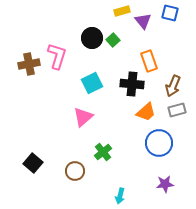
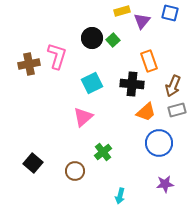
purple triangle: moved 1 px left; rotated 18 degrees clockwise
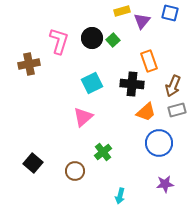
pink L-shape: moved 2 px right, 15 px up
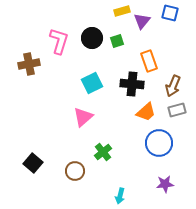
green square: moved 4 px right, 1 px down; rotated 24 degrees clockwise
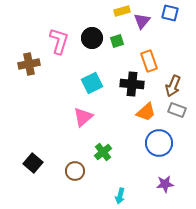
gray rectangle: rotated 36 degrees clockwise
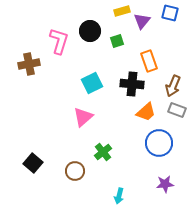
black circle: moved 2 px left, 7 px up
cyan arrow: moved 1 px left
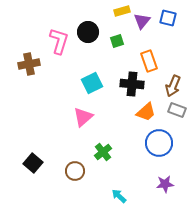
blue square: moved 2 px left, 5 px down
black circle: moved 2 px left, 1 px down
cyan arrow: rotated 119 degrees clockwise
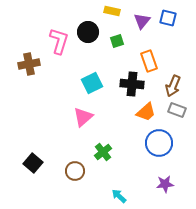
yellow rectangle: moved 10 px left; rotated 28 degrees clockwise
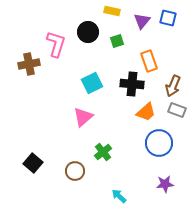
pink L-shape: moved 3 px left, 3 px down
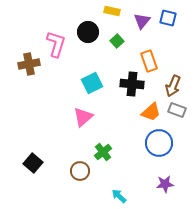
green square: rotated 24 degrees counterclockwise
orange trapezoid: moved 5 px right
brown circle: moved 5 px right
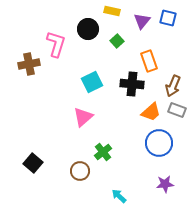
black circle: moved 3 px up
cyan square: moved 1 px up
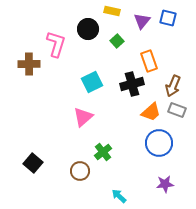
brown cross: rotated 10 degrees clockwise
black cross: rotated 20 degrees counterclockwise
